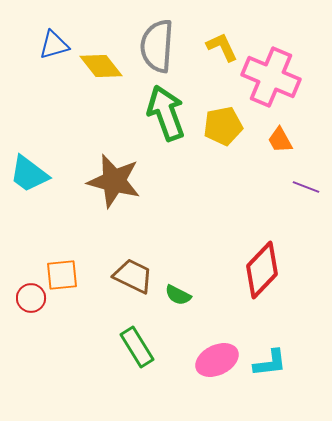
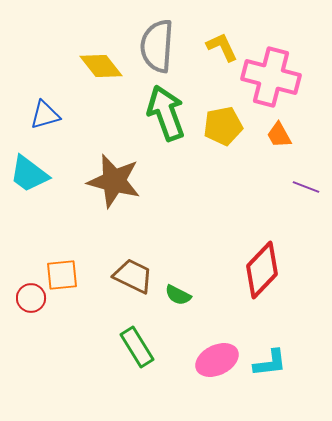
blue triangle: moved 9 px left, 70 px down
pink cross: rotated 8 degrees counterclockwise
orange trapezoid: moved 1 px left, 5 px up
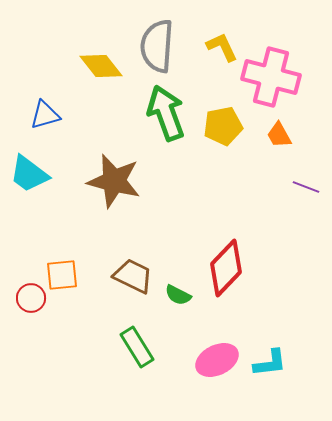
red diamond: moved 36 px left, 2 px up
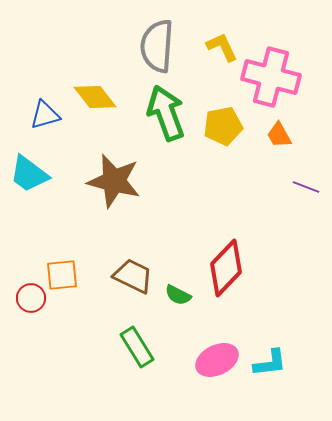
yellow diamond: moved 6 px left, 31 px down
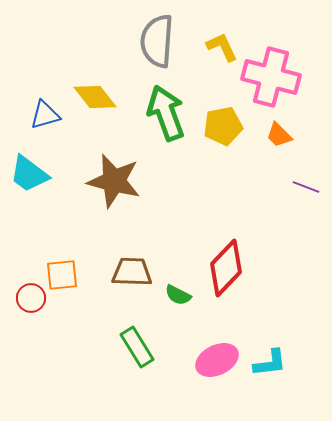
gray semicircle: moved 5 px up
orange trapezoid: rotated 16 degrees counterclockwise
brown trapezoid: moved 1 px left, 4 px up; rotated 24 degrees counterclockwise
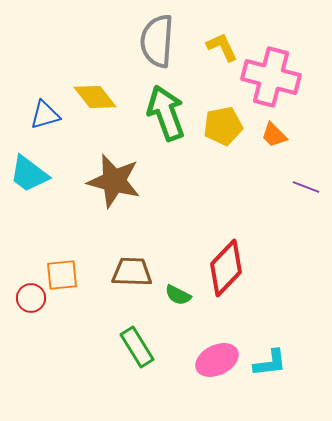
orange trapezoid: moved 5 px left
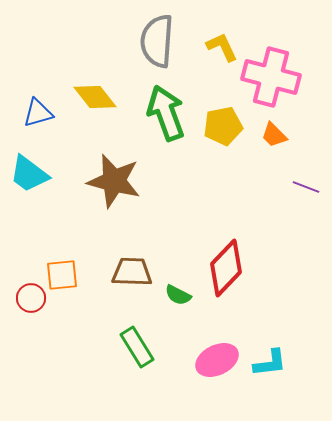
blue triangle: moved 7 px left, 2 px up
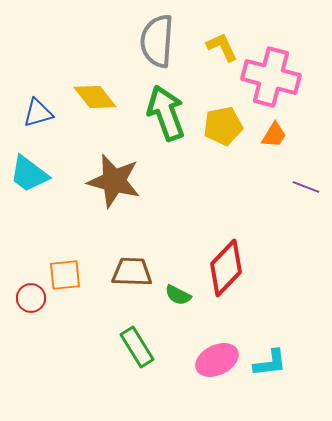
orange trapezoid: rotated 104 degrees counterclockwise
orange square: moved 3 px right
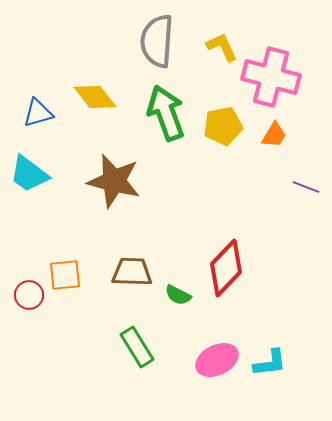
red circle: moved 2 px left, 3 px up
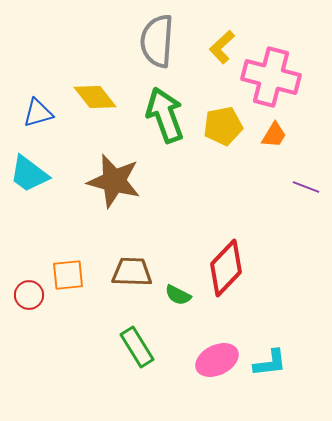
yellow L-shape: rotated 108 degrees counterclockwise
green arrow: moved 1 px left, 2 px down
orange square: moved 3 px right
